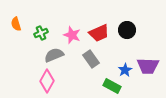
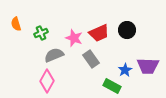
pink star: moved 2 px right, 3 px down
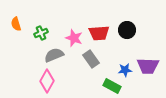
red trapezoid: rotated 20 degrees clockwise
blue star: rotated 24 degrees clockwise
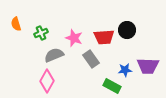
red trapezoid: moved 5 px right, 4 px down
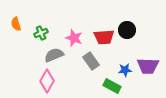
gray rectangle: moved 2 px down
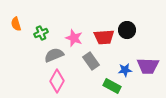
pink diamond: moved 10 px right
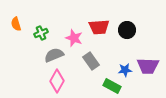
red trapezoid: moved 5 px left, 10 px up
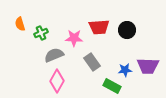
orange semicircle: moved 4 px right
pink star: rotated 18 degrees counterclockwise
gray rectangle: moved 1 px right, 1 px down
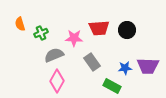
red trapezoid: moved 1 px down
blue star: moved 2 px up
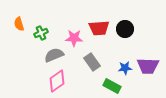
orange semicircle: moved 1 px left
black circle: moved 2 px left, 1 px up
pink diamond: rotated 25 degrees clockwise
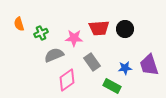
purple trapezoid: moved 1 px right, 1 px up; rotated 70 degrees clockwise
pink diamond: moved 10 px right, 1 px up
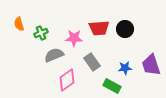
purple trapezoid: moved 2 px right
